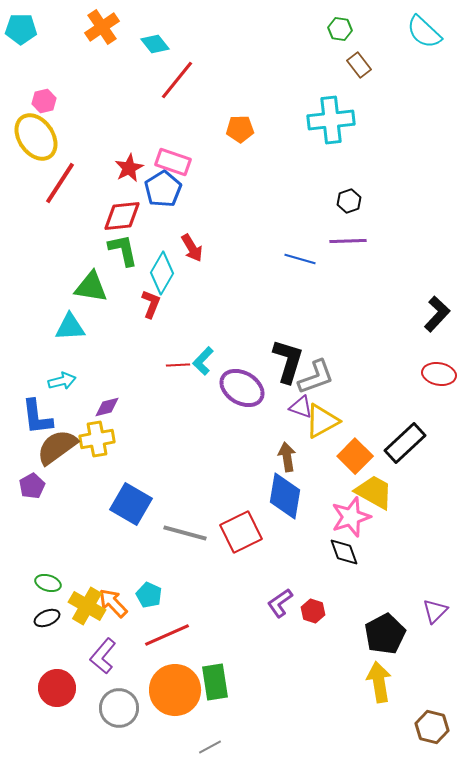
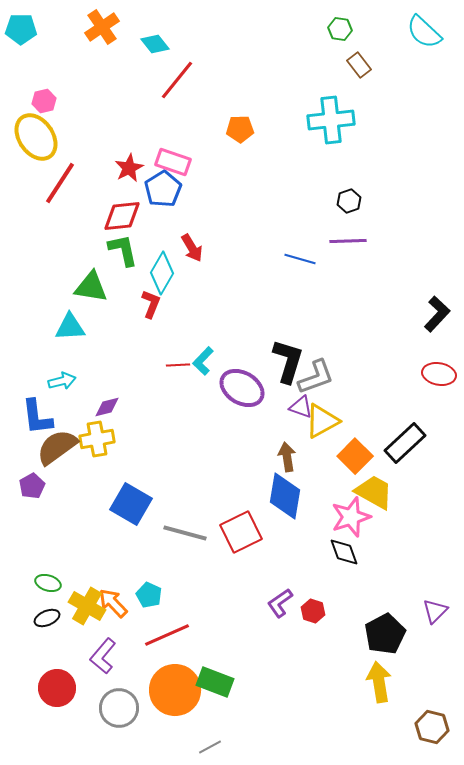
green rectangle at (215, 682): rotated 60 degrees counterclockwise
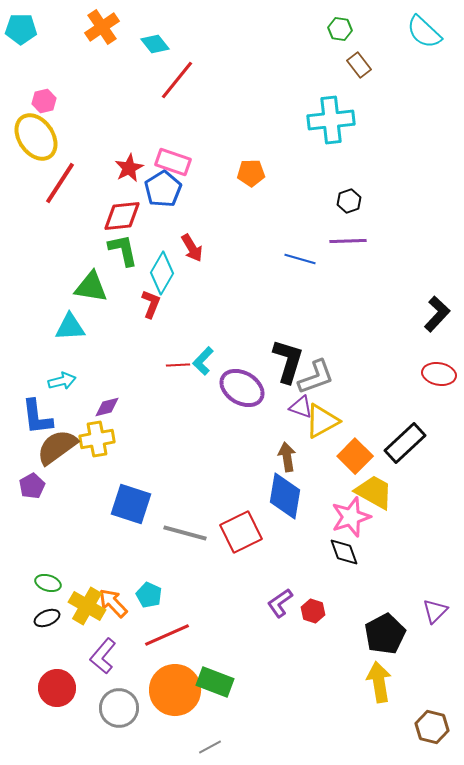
orange pentagon at (240, 129): moved 11 px right, 44 px down
blue square at (131, 504): rotated 12 degrees counterclockwise
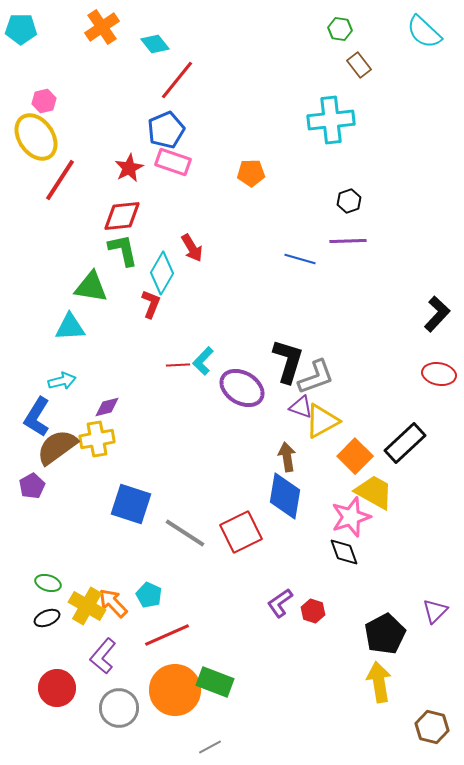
red line at (60, 183): moved 3 px up
blue pentagon at (163, 189): moved 3 px right, 59 px up; rotated 9 degrees clockwise
blue L-shape at (37, 417): rotated 39 degrees clockwise
gray line at (185, 533): rotated 18 degrees clockwise
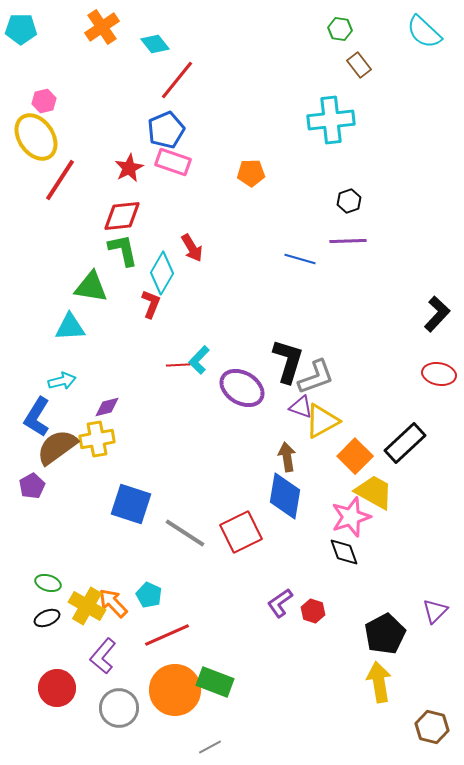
cyan L-shape at (203, 361): moved 4 px left, 1 px up
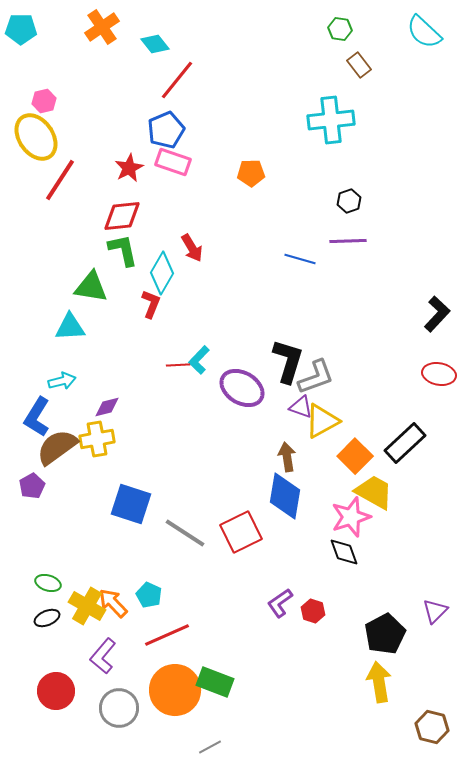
red circle at (57, 688): moved 1 px left, 3 px down
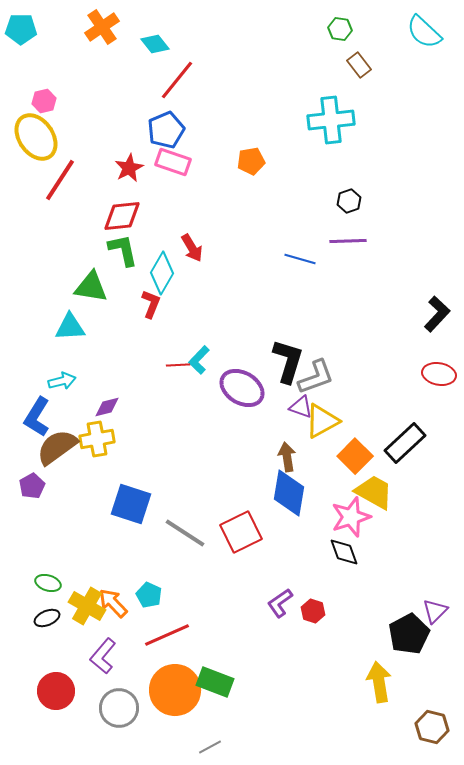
orange pentagon at (251, 173): moved 12 px up; rotated 8 degrees counterclockwise
blue diamond at (285, 496): moved 4 px right, 3 px up
black pentagon at (385, 634): moved 24 px right
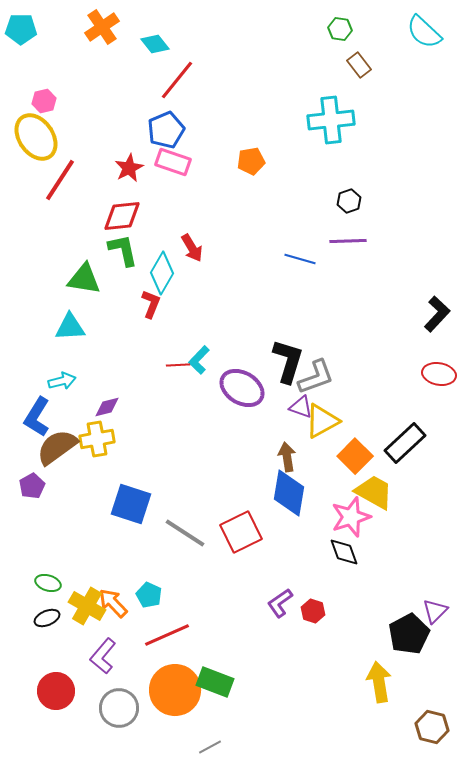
green triangle at (91, 287): moved 7 px left, 8 px up
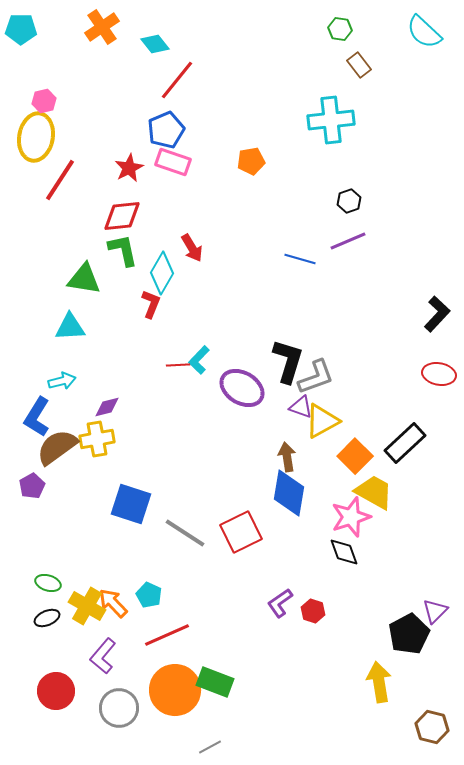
yellow ellipse at (36, 137): rotated 45 degrees clockwise
purple line at (348, 241): rotated 21 degrees counterclockwise
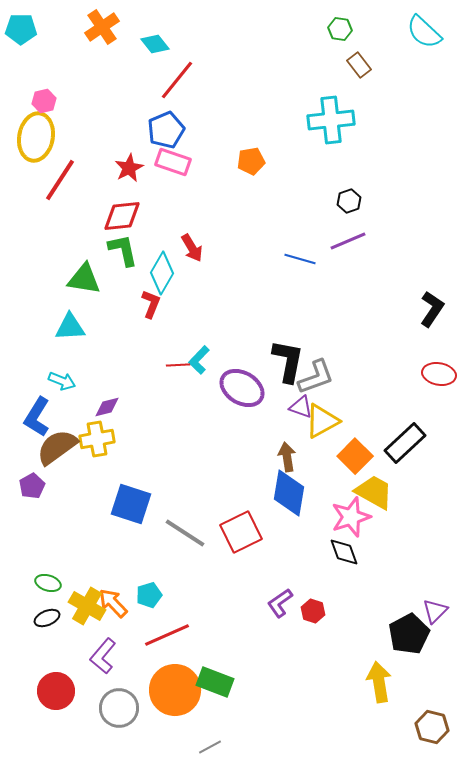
black L-shape at (437, 314): moved 5 px left, 5 px up; rotated 9 degrees counterclockwise
black L-shape at (288, 361): rotated 6 degrees counterclockwise
cyan arrow at (62, 381): rotated 36 degrees clockwise
cyan pentagon at (149, 595): rotated 30 degrees clockwise
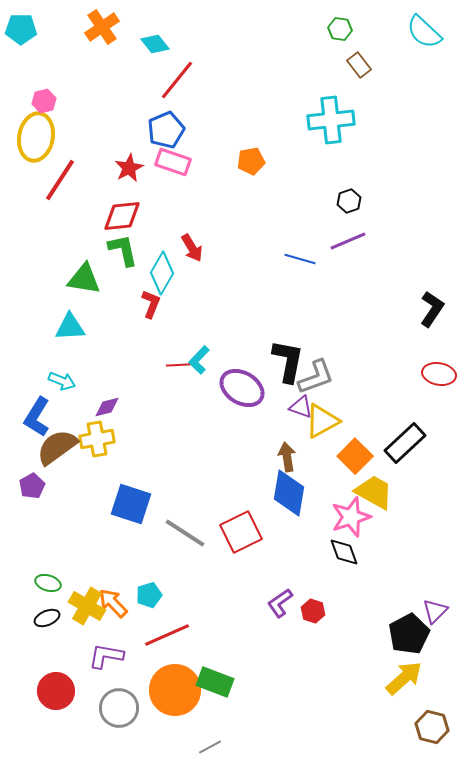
purple L-shape at (103, 656): moved 3 px right; rotated 60 degrees clockwise
yellow arrow at (379, 682): moved 25 px right, 4 px up; rotated 57 degrees clockwise
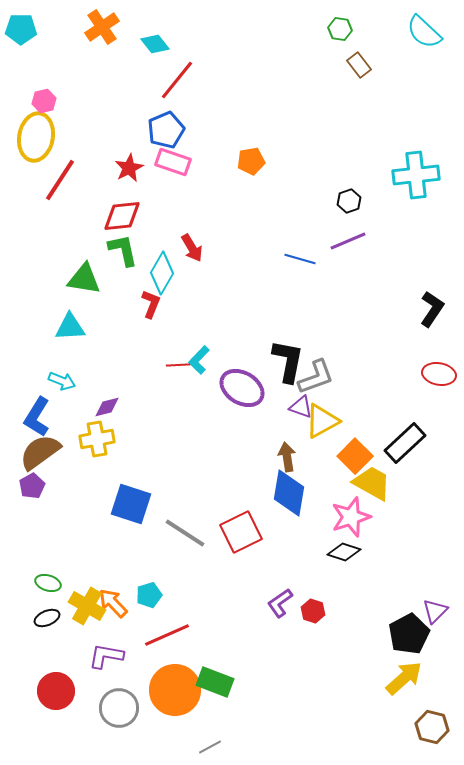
cyan cross at (331, 120): moved 85 px right, 55 px down
brown semicircle at (57, 447): moved 17 px left, 5 px down
yellow trapezoid at (374, 492): moved 2 px left, 9 px up
black diamond at (344, 552): rotated 52 degrees counterclockwise
